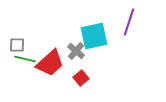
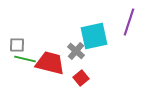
red trapezoid: rotated 124 degrees counterclockwise
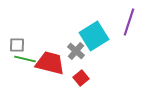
cyan square: rotated 20 degrees counterclockwise
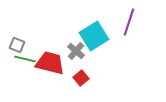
gray square: rotated 21 degrees clockwise
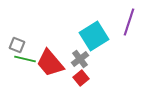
gray cross: moved 4 px right, 8 px down; rotated 12 degrees clockwise
red trapezoid: rotated 144 degrees counterclockwise
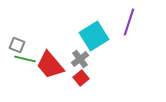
red trapezoid: moved 2 px down
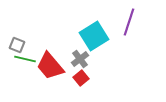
red trapezoid: moved 1 px down
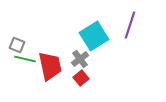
purple line: moved 1 px right, 3 px down
red trapezoid: rotated 152 degrees counterclockwise
